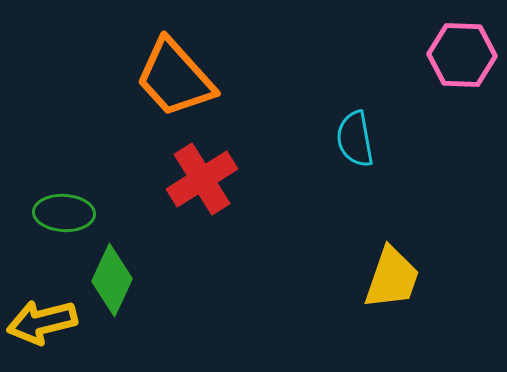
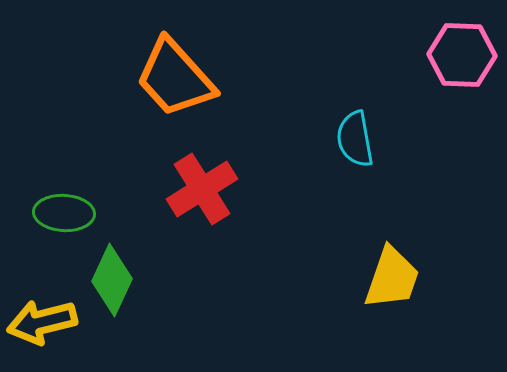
red cross: moved 10 px down
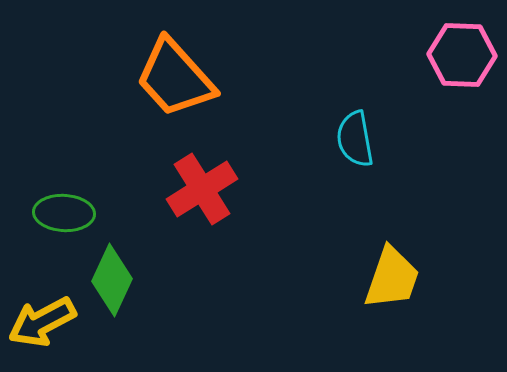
yellow arrow: rotated 14 degrees counterclockwise
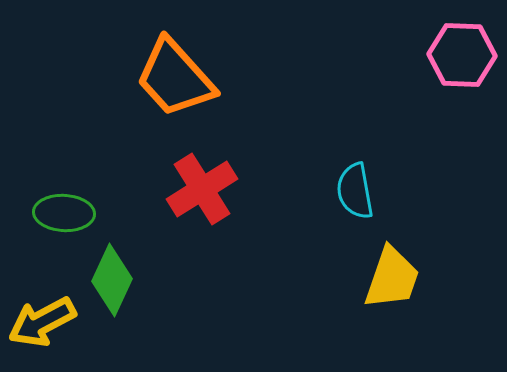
cyan semicircle: moved 52 px down
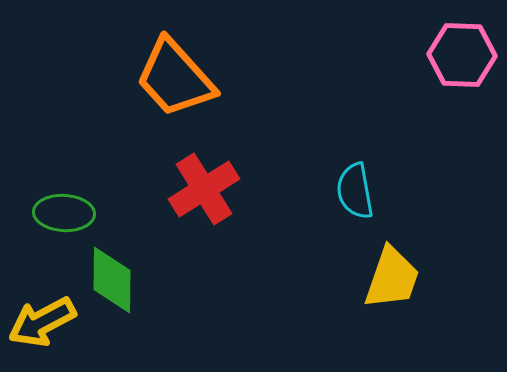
red cross: moved 2 px right
green diamond: rotated 24 degrees counterclockwise
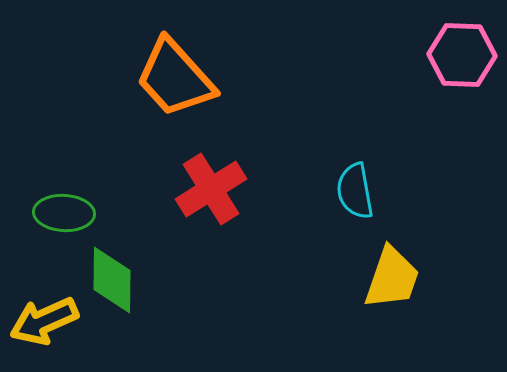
red cross: moved 7 px right
yellow arrow: moved 2 px right, 1 px up; rotated 4 degrees clockwise
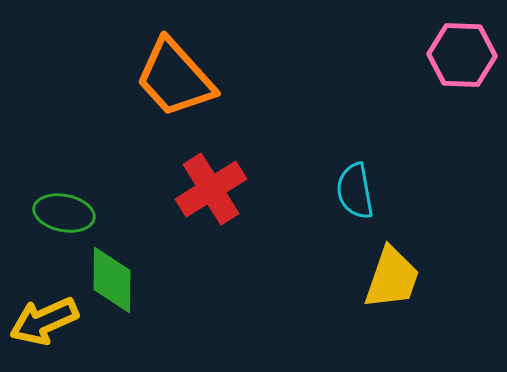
green ellipse: rotated 8 degrees clockwise
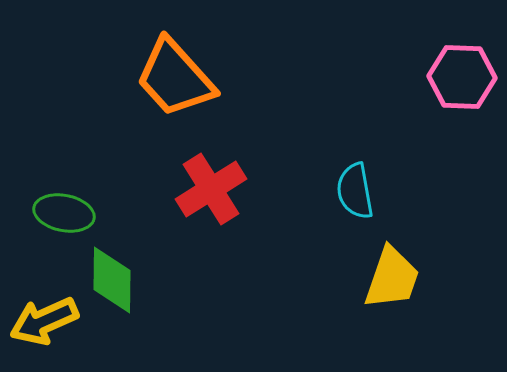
pink hexagon: moved 22 px down
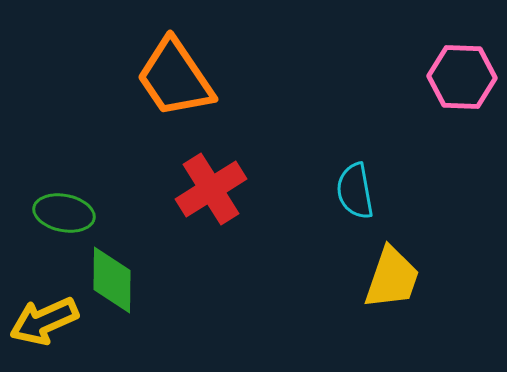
orange trapezoid: rotated 8 degrees clockwise
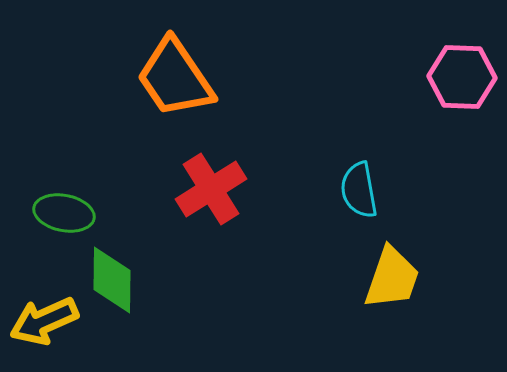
cyan semicircle: moved 4 px right, 1 px up
